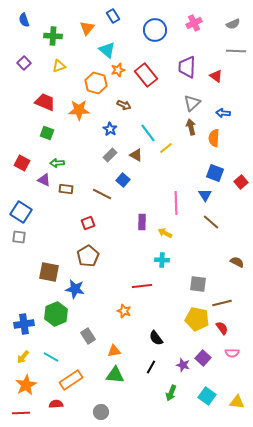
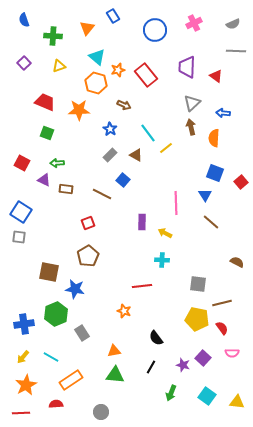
cyan triangle at (107, 50): moved 10 px left, 7 px down
gray rectangle at (88, 336): moved 6 px left, 3 px up
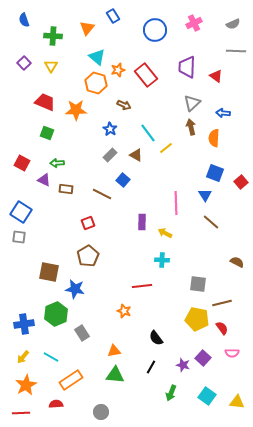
yellow triangle at (59, 66): moved 8 px left; rotated 40 degrees counterclockwise
orange star at (79, 110): moved 3 px left
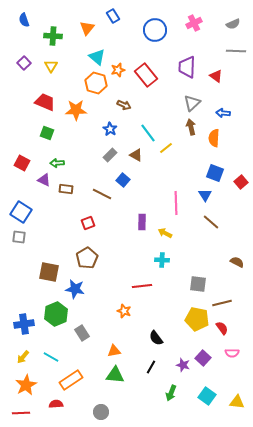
brown pentagon at (88, 256): moved 1 px left, 2 px down
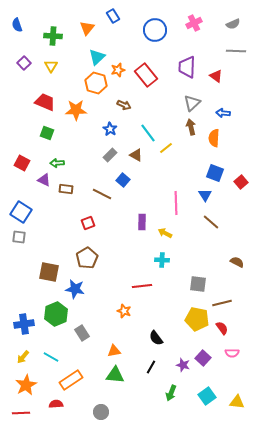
blue semicircle at (24, 20): moved 7 px left, 5 px down
cyan triangle at (97, 57): rotated 36 degrees clockwise
cyan square at (207, 396): rotated 18 degrees clockwise
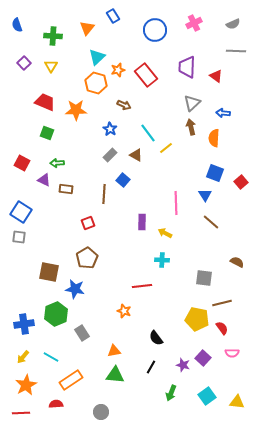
brown line at (102, 194): moved 2 px right; rotated 66 degrees clockwise
gray square at (198, 284): moved 6 px right, 6 px up
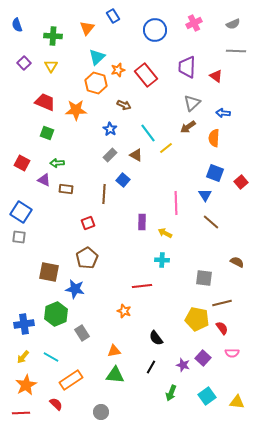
brown arrow at (191, 127): moved 3 px left; rotated 112 degrees counterclockwise
red semicircle at (56, 404): rotated 48 degrees clockwise
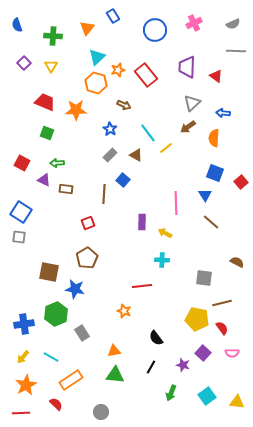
purple square at (203, 358): moved 5 px up
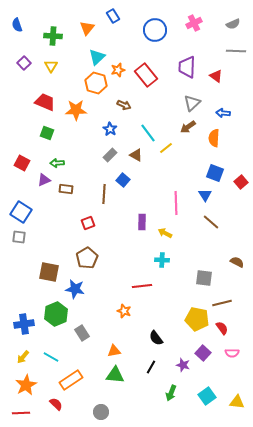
purple triangle at (44, 180): rotated 48 degrees counterclockwise
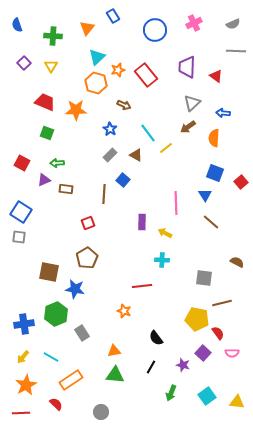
red semicircle at (222, 328): moved 4 px left, 5 px down
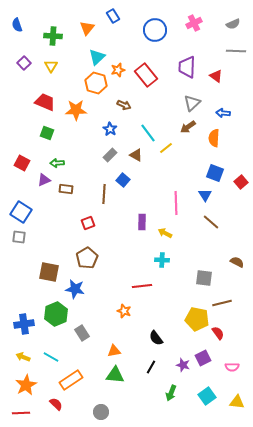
purple square at (203, 353): moved 5 px down; rotated 21 degrees clockwise
pink semicircle at (232, 353): moved 14 px down
yellow arrow at (23, 357): rotated 72 degrees clockwise
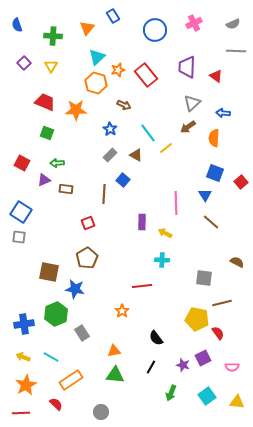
orange star at (124, 311): moved 2 px left; rotated 16 degrees clockwise
